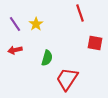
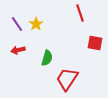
purple line: moved 2 px right
red arrow: moved 3 px right
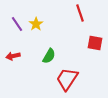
red arrow: moved 5 px left, 6 px down
green semicircle: moved 2 px right, 2 px up; rotated 14 degrees clockwise
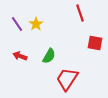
red arrow: moved 7 px right; rotated 32 degrees clockwise
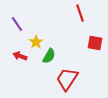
yellow star: moved 18 px down
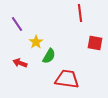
red line: rotated 12 degrees clockwise
red arrow: moved 7 px down
red trapezoid: rotated 65 degrees clockwise
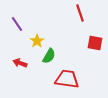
red line: rotated 12 degrees counterclockwise
yellow star: moved 1 px right, 1 px up
